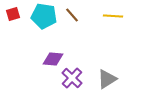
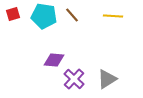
purple diamond: moved 1 px right, 1 px down
purple cross: moved 2 px right, 1 px down
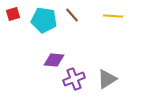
cyan pentagon: moved 4 px down
purple cross: rotated 25 degrees clockwise
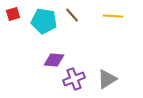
cyan pentagon: moved 1 px down
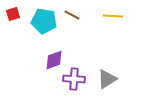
brown line: rotated 21 degrees counterclockwise
purple diamond: rotated 25 degrees counterclockwise
purple cross: rotated 25 degrees clockwise
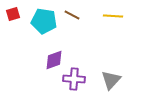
gray triangle: moved 4 px right, 1 px down; rotated 15 degrees counterclockwise
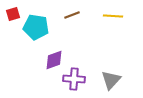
brown line: rotated 49 degrees counterclockwise
cyan pentagon: moved 8 px left, 6 px down
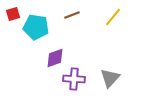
yellow line: moved 1 px down; rotated 54 degrees counterclockwise
purple diamond: moved 1 px right, 2 px up
gray triangle: moved 1 px left, 2 px up
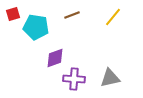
gray triangle: rotated 35 degrees clockwise
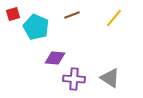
yellow line: moved 1 px right, 1 px down
cyan pentagon: rotated 15 degrees clockwise
purple diamond: rotated 25 degrees clockwise
gray triangle: rotated 45 degrees clockwise
